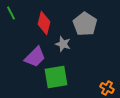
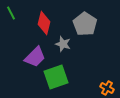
green square: rotated 10 degrees counterclockwise
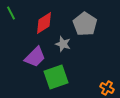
red diamond: rotated 45 degrees clockwise
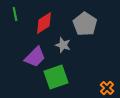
green line: moved 4 px right, 1 px down; rotated 16 degrees clockwise
gray star: moved 1 px down
orange cross: rotated 16 degrees clockwise
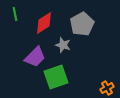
gray pentagon: moved 3 px left; rotated 10 degrees clockwise
orange cross: rotated 16 degrees clockwise
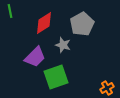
green line: moved 5 px left, 3 px up
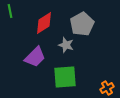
gray star: moved 3 px right
green square: moved 9 px right; rotated 15 degrees clockwise
